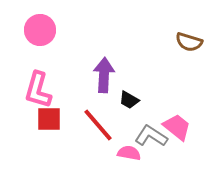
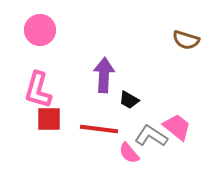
brown semicircle: moved 3 px left, 2 px up
red line: moved 1 px right, 4 px down; rotated 42 degrees counterclockwise
pink semicircle: rotated 140 degrees counterclockwise
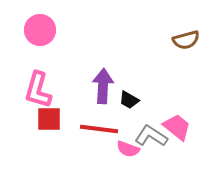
brown semicircle: rotated 32 degrees counterclockwise
purple arrow: moved 1 px left, 11 px down
pink semicircle: moved 1 px left, 4 px up; rotated 30 degrees counterclockwise
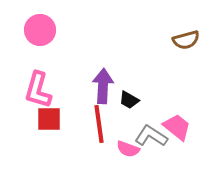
red line: moved 5 px up; rotated 75 degrees clockwise
